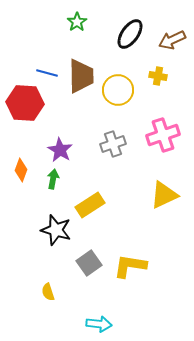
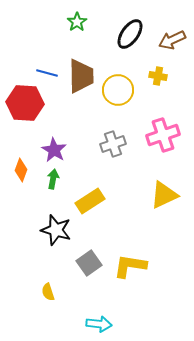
purple star: moved 6 px left
yellow rectangle: moved 4 px up
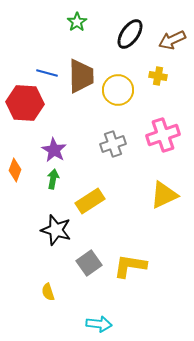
orange diamond: moved 6 px left
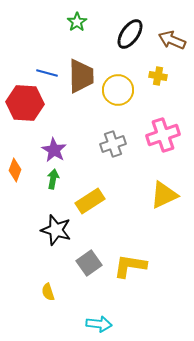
brown arrow: rotated 48 degrees clockwise
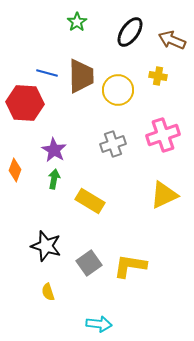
black ellipse: moved 2 px up
green arrow: moved 1 px right
yellow rectangle: rotated 64 degrees clockwise
black star: moved 10 px left, 16 px down
